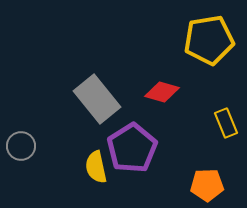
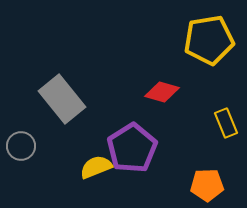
gray rectangle: moved 35 px left
yellow semicircle: rotated 80 degrees clockwise
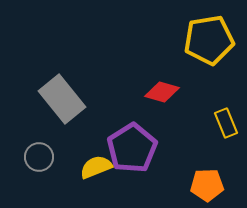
gray circle: moved 18 px right, 11 px down
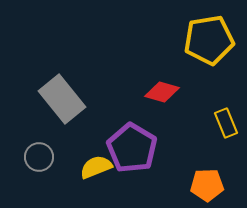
purple pentagon: rotated 9 degrees counterclockwise
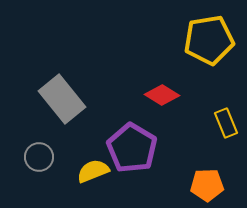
red diamond: moved 3 px down; rotated 16 degrees clockwise
yellow semicircle: moved 3 px left, 4 px down
